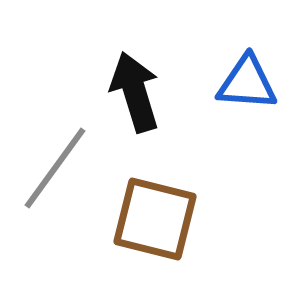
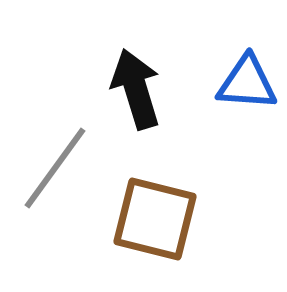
black arrow: moved 1 px right, 3 px up
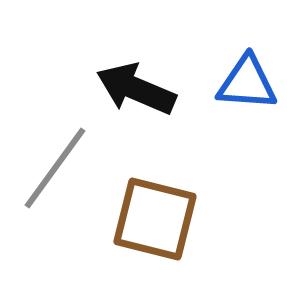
black arrow: rotated 50 degrees counterclockwise
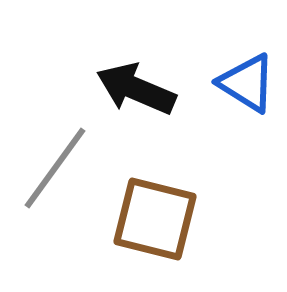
blue triangle: rotated 28 degrees clockwise
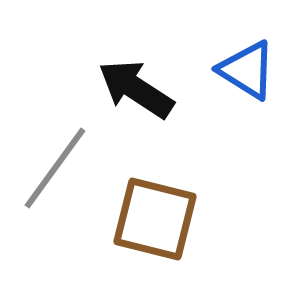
blue triangle: moved 13 px up
black arrow: rotated 10 degrees clockwise
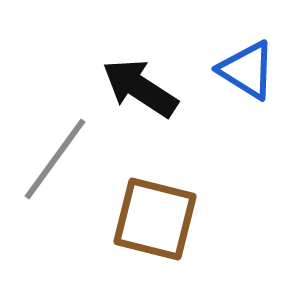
black arrow: moved 4 px right, 1 px up
gray line: moved 9 px up
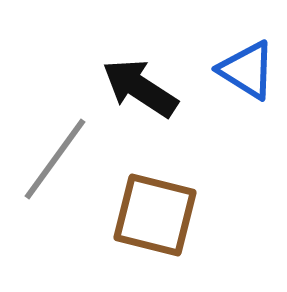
brown square: moved 4 px up
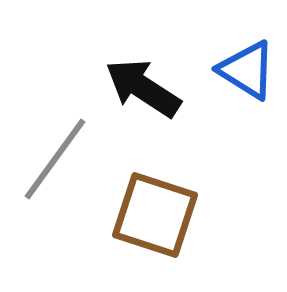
black arrow: moved 3 px right
brown square: rotated 4 degrees clockwise
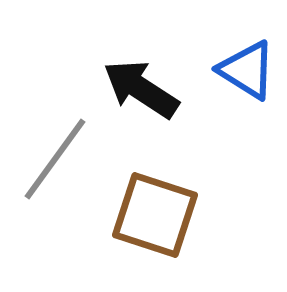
black arrow: moved 2 px left, 1 px down
